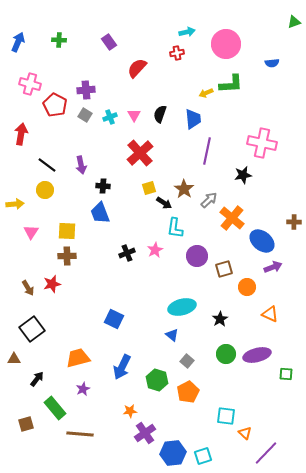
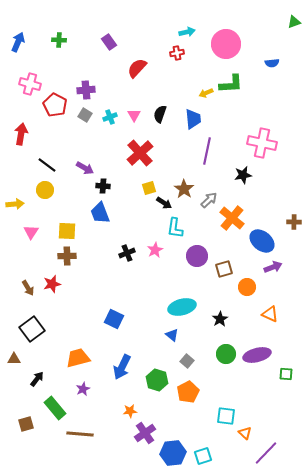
purple arrow at (81, 165): moved 4 px right, 3 px down; rotated 48 degrees counterclockwise
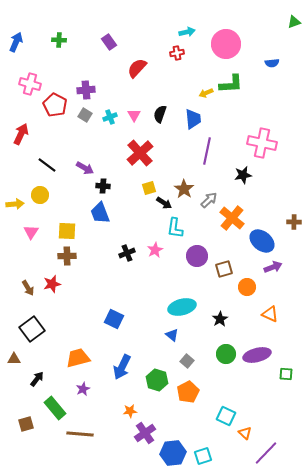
blue arrow at (18, 42): moved 2 px left
red arrow at (21, 134): rotated 15 degrees clockwise
yellow circle at (45, 190): moved 5 px left, 5 px down
cyan square at (226, 416): rotated 18 degrees clockwise
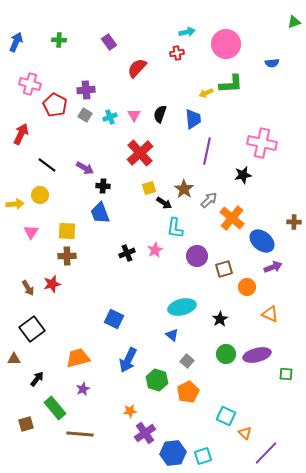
blue arrow at (122, 367): moved 6 px right, 7 px up
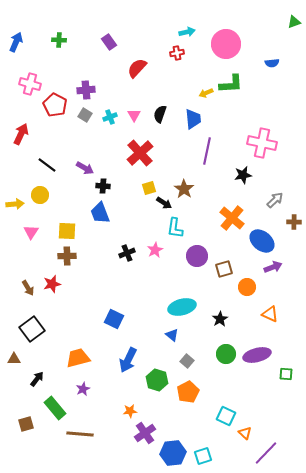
gray arrow at (209, 200): moved 66 px right
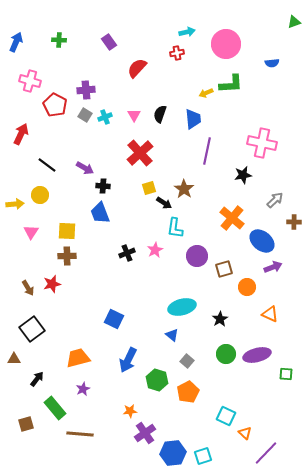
pink cross at (30, 84): moved 3 px up
cyan cross at (110, 117): moved 5 px left
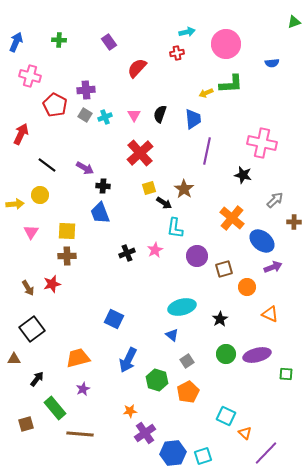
pink cross at (30, 81): moved 5 px up
black star at (243, 175): rotated 24 degrees clockwise
gray square at (187, 361): rotated 16 degrees clockwise
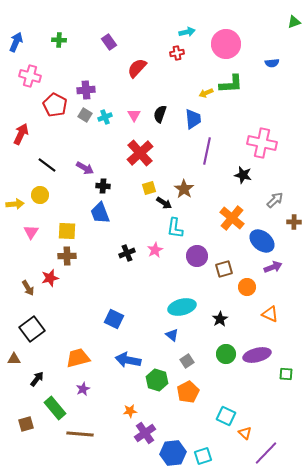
red star at (52, 284): moved 2 px left, 6 px up
blue arrow at (128, 360): rotated 75 degrees clockwise
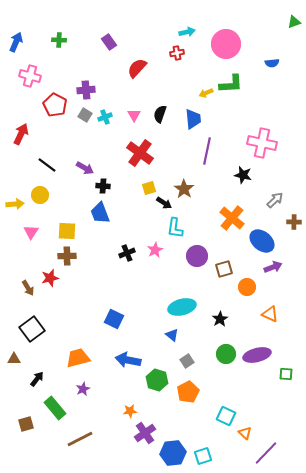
red cross at (140, 153): rotated 12 degrees counterclockwise
brown line at (80, 434): moved 5 px down; rotated 32 degrees counterclockwise
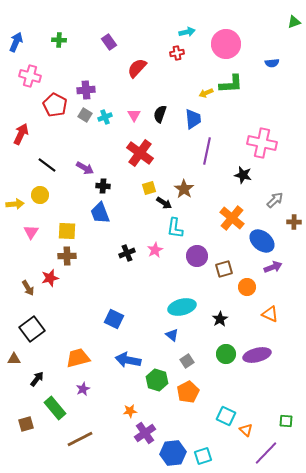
green square at (286, 374): moved 47 px down
orange triangle at (245, 433): moved 1 px right, 3 px up
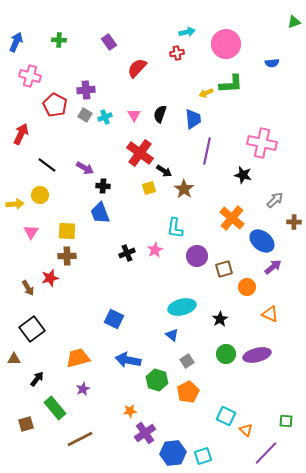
black arrow at (164, 203): moved 32 px up
purple arrow at (273, 267): rotated 18 degrees counterclockwise
